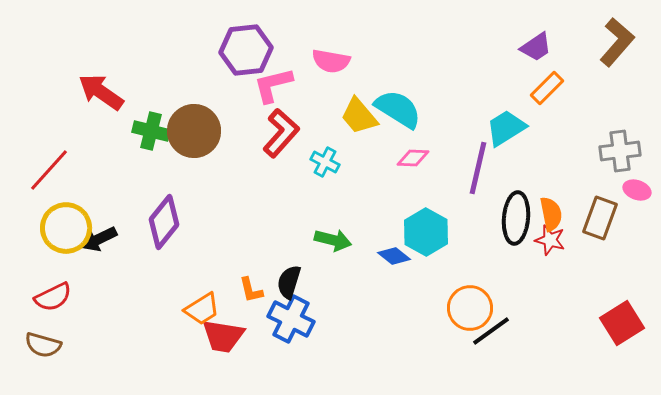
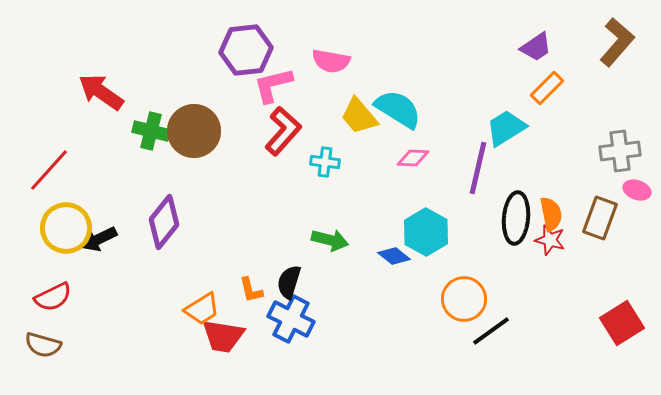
red L-shape: moved 2 px right, 2 px up
cyan cross: rotated 20 degrees counterclockwise
green arrow: moved 3 px left
orange circle: moved 6 px left, 9 px up
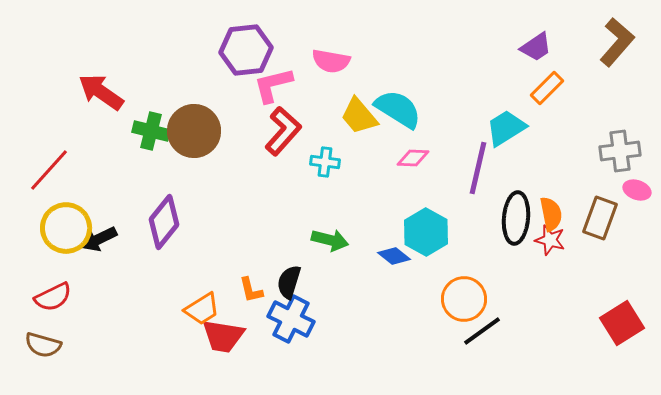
black line: moved 9 px left
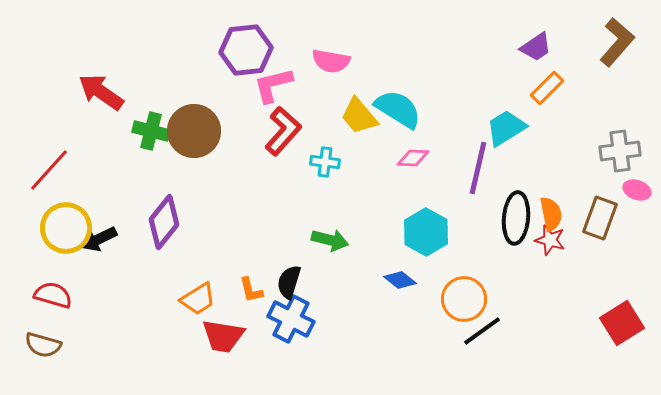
blue diamond: moved 6 px right, 24 px down
red semicircle: moved 2 px up; rotated 138 degrees counterclockwise
orange trapezoid: moved 4 px left, 10 px up
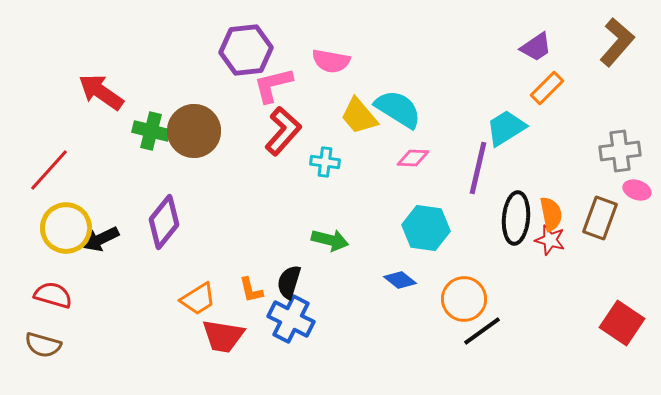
cyan hexagon: moved 4 px up; rotated 21 degrees counterclockwise
black arrow: moved 2 px right
red square: rotated 24 degrees counterclockwise
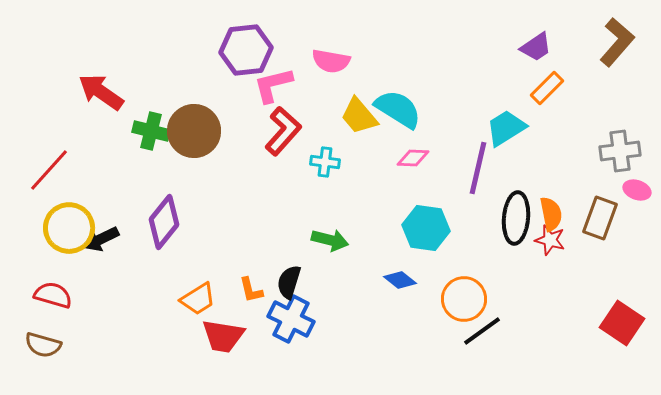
yellow circle: moved 3 px right
